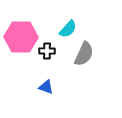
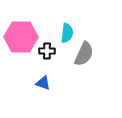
cyan semicircle: moved 1 px left, 4 px down; rotated 36 degrees counterclockwise
blue triangle: moved 3 px left, 4 px up
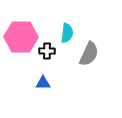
gray semicircle: moved 5 px right
blue triangle: rotated 21 degrees counterclockwise
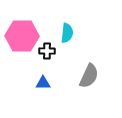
pink hexagon: moved 1 px right, 1 px up
gray semicircle: moved 22 px down
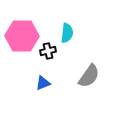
black cross: moved 1 px right; rotated 14 degrees counterclockwise
gray semicircle: rotated 10 degrees clockwise
blue triangle: rotated 21 degrees counterclockwise
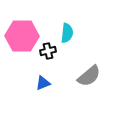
gray semicircle: rotated 15 degrees clockwise
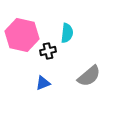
pink hexagon: moved 1 px up; rotated 12 degrees clockwise
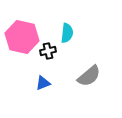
pink hexagon: moved 2 px down
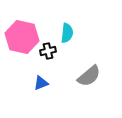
blue triangle: moved 2 px left
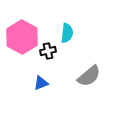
pink hexagon: rotated 16 degrees clockwise
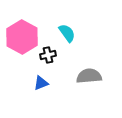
cyan semicircle: rotated 42 degrees counterclockwise
black cross: moved 4 px down
gray semicircle: rotated 145 degrees counterclockwise
